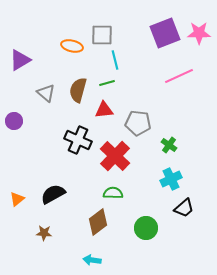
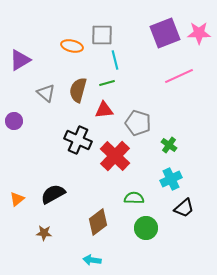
gray pentagon: rotated 10 degrees clockwise
green semicircle: moved 21 px right, 5 px down
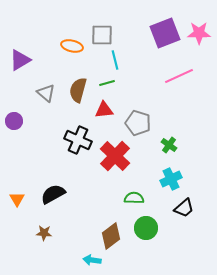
orange triangle: rotated 21 degrees counterclockwise
brown diamond: moved 13 px right, 14 px down
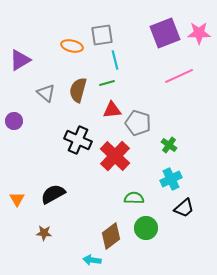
gray square: rotated 10 degrees counterclockwise
red triangle: moved 8 px right
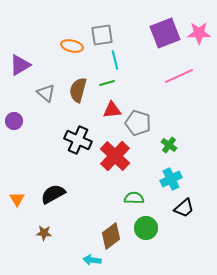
purple triangle: moved 5 px down
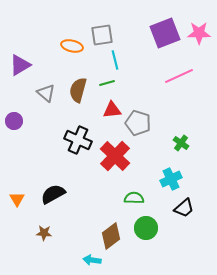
green cross: moved 12 px right, 2 px up
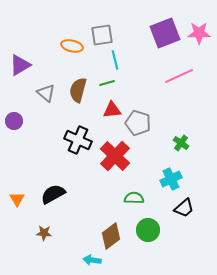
green circle: moved 2 px right, 2 px down
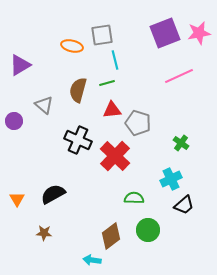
pink star: rotated 10 degrees counterclockwise
gray triangle: moved 2 px left, 12 px down
black trapezoid: moved 3 px up
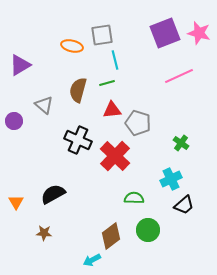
pink star: rotated 25 degrees clockwise
orange triangle: moved 1 px left, 3 px down
cyan arrow: rotated 36 degrees counterclockwise
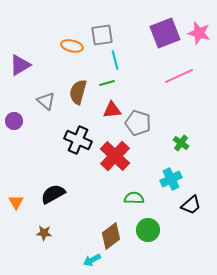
brown semicircle: moved 2 px down
gray triangle: moved 2 px right, 4 px up
black trapezoid: moved 7 px right
